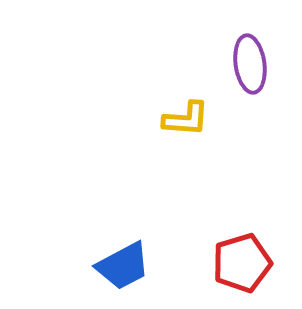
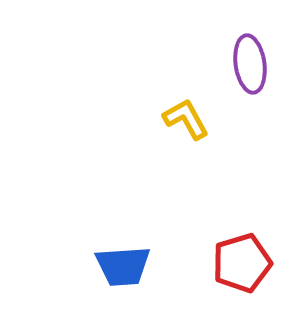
yellow L-shape: rotated 123 degrees counterclockwise
blue trapezoid: rotated 24 degrees clockwise
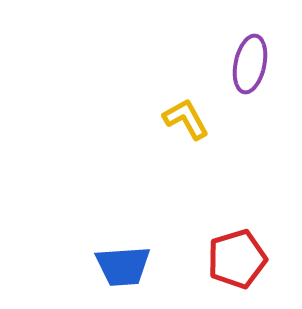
purple ellipse: rotated 20 degrees clockwise
red pentagon: moved 5 px left, 4 px up
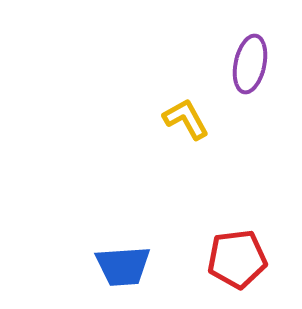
red pentagon: rotated 10 degrees clockwise
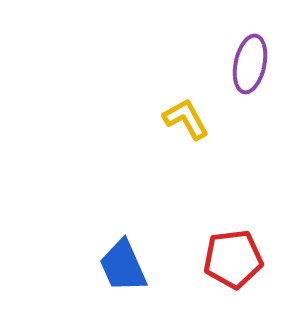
red pentagon: moved 4 px left
blue trapezoid: rotated 70 degrees clockwise
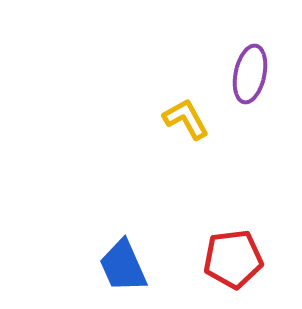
purple ellipse: moved 10 px down
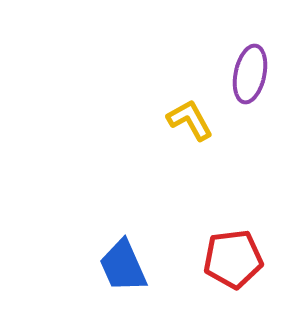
yellow L-shape: moved 4 px right, 1 px down
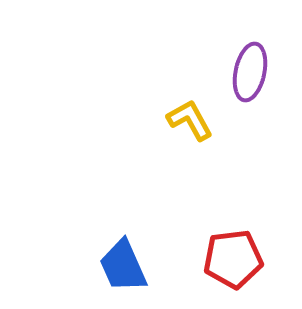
purple ellipse: moved 2 px up
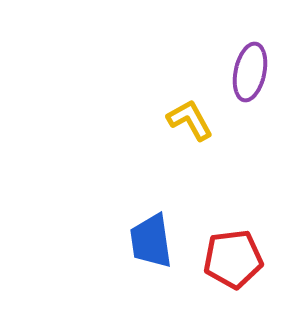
blue trapezoid: moved 28 px right, 25 px up; rotated 16 degrees clockwise
